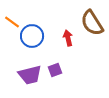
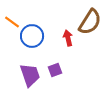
brown semicircle: moved 2 px left, 1 px up; rotated 116 degrees counterclockwise
purple trapezoid: rotated 95 degrees counterclockwise
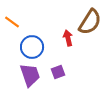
blue circle: moved 11 px down
purple square: moved 3 px right, 2 px down
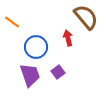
brown semicircle: moved 4 px left, 5 px up; rotated 72 degrees counterclockwise
blue circle: moved 4 px right
purple square: rotated 16 degrees counterclockwise
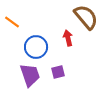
purple square: rotated 24 degrees clockwise
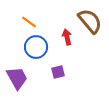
brown semicircle: moved 4 px right, 4 px down
orange line: moved 17 px right
red arrow: moved 1 px left, 1 px up
purple trapezoid: moved 13 px left, 3 px down; rotated 10 degrees counterclockwise
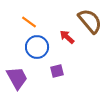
red arrow: rotated 35 degrees counterclockwise
blue circle: moved 1 px right
purple square: moved 1 px left, 1 px up
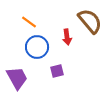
red arrow: rotated 140 degrees counterclockwise
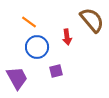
brown semicircle: moved 2 px right, 1 px up
purple square: moved 1 px left
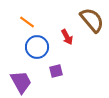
orange line: moved 2 px left
red arrow: rotated 21 degrees counterclockwise
purple trapezoid: moved 4 px right, 4 px down
